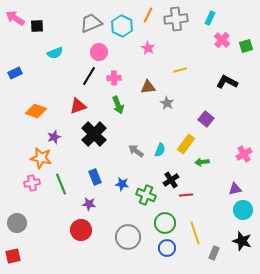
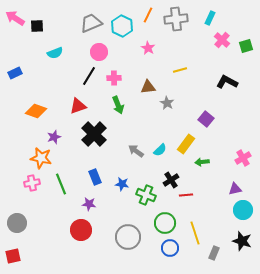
cyan semicircle at (160, 150): rotated 24 degrees clockwise
pink cross at (244, 154): moved 1 px left, 4 px down
blue circle at (167, 248): moved 3 px right
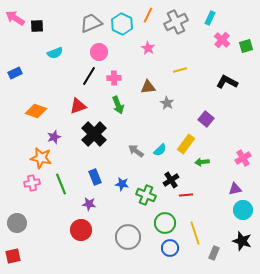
gray cross at (176, 19): moved 3 px down; rotated 20 degrees counterclockwise
cyan hexagon at (122, 26): moved 2 px up
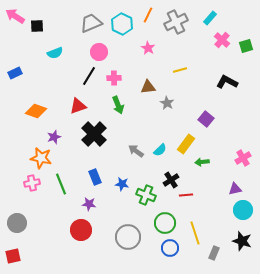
pink arrow at (15, 18): moved 2 px up
cyan rectangle at (210, 18): rotated 16 degrees clockwise
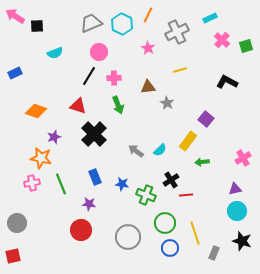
cyan rectangle at (210, 18): rotated 24 degrees clockwise
gray cross at (176, 22): moved 1 px right, 10 px down
red triangle at (78, 106): rotated 36 degrees clockwise
yellow rectangle at (186, 144): moved 2 px right, 3 px up
cyan circle at (243, 210): moved 6 px left, 1 px down
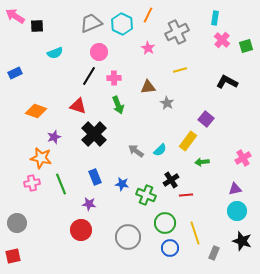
cyan rectangle at (210, 18): moved 5 px right; rotated 56 degrees counterclockwise
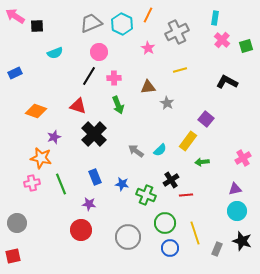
gray rectangle at (214, 253): moved 3 px right, 4 px up
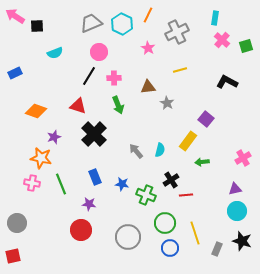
cyan semicircle at (160, 150): rotated 32 degrees counterclockwise
gray arrow at (136, 151): rotated 14 degrees clockwise
pink cross at (32, 183): rotated 21 degrees clockwise
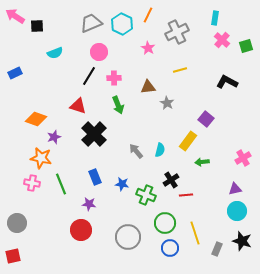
orange diamond at (36, 111): moved 8 px down
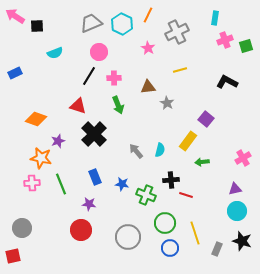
pink cross at (222, 40): moved 3 px right; rotated 28 degrees clockwise
purple star at (54, 137): moved 4 px right, 4 px down
black cross at (171, 180): rotated 28 degrees clockwise
pink cross at (32, 183): rotated 14 degrees counterclockwise
red line at (186, 195): rotated 24 degrees clockwise
gray circle at (17, 223): moved 5 px right, 5 px down
